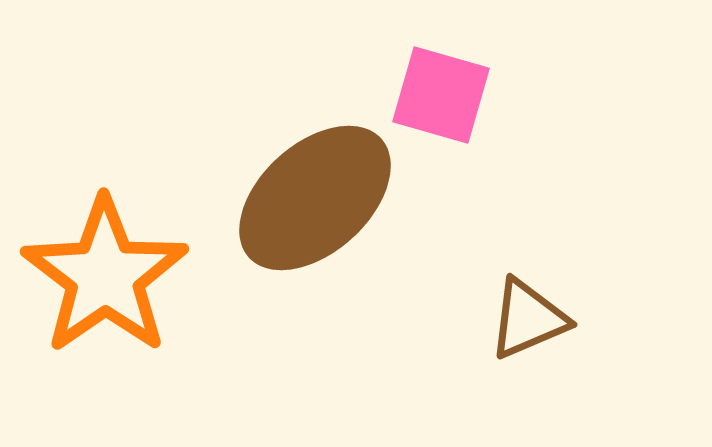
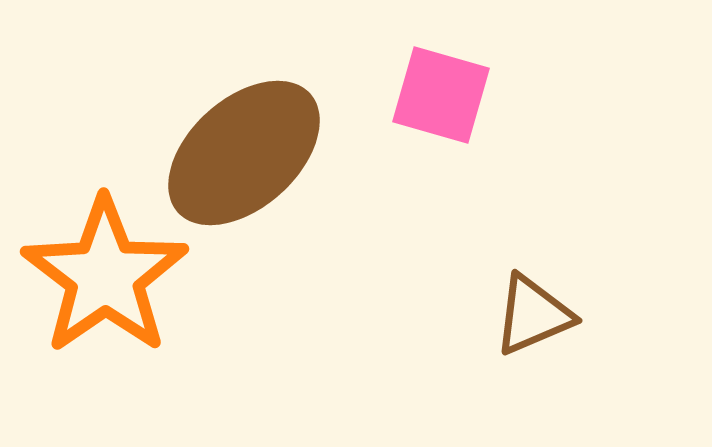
brown ellipse: moved 71 px left, 45 px up
brown triangle: moved 5 px right, 4 px up
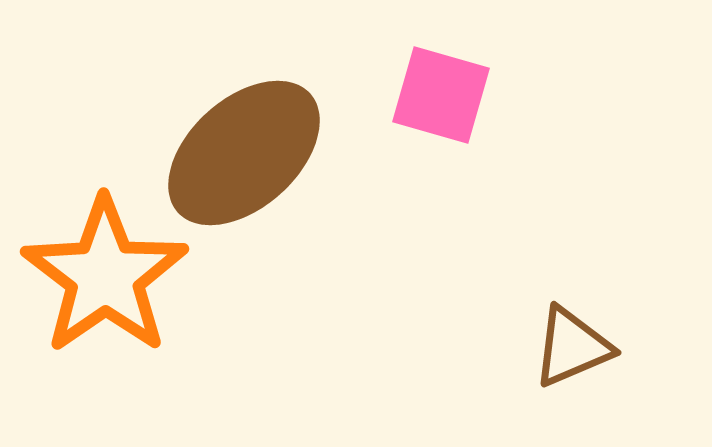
brown triangle: moved 39 px right, 32 px down
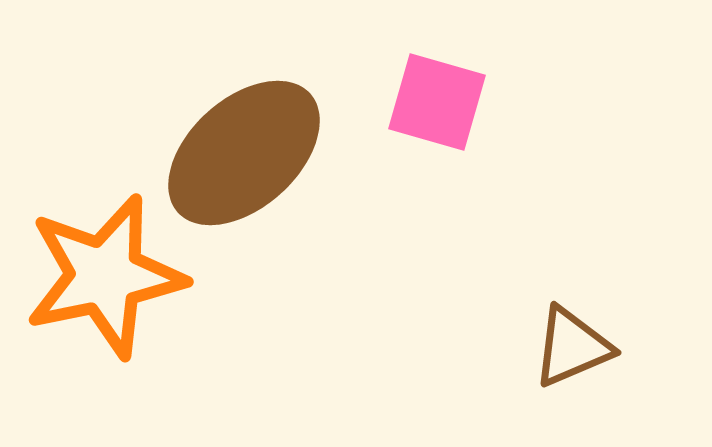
pink square: moved 4 px left, 7 px down
orange star: rotated 23 degrees clockwise
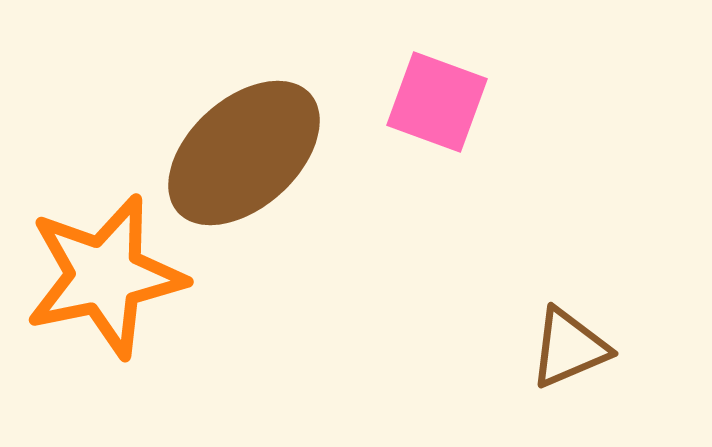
pink square: rotated 4 degrees clockwise
brown triangle: moved 3 px left, 1 px down
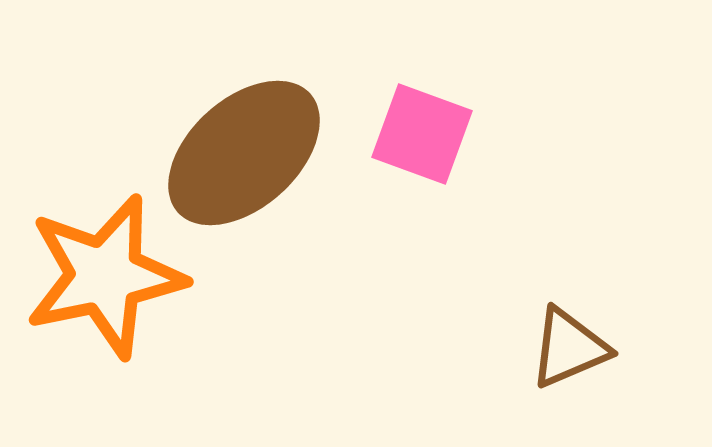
pink square: moved 15 px left, 32 px down
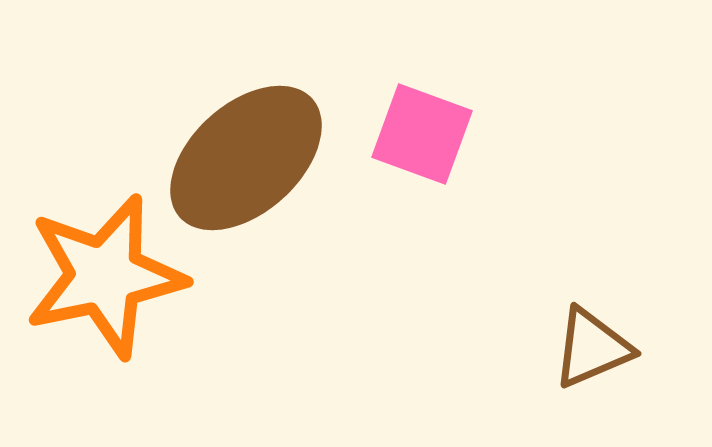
brown ellipse: moved 2 px right, 5 px down
brown triangle: moved 23 px right
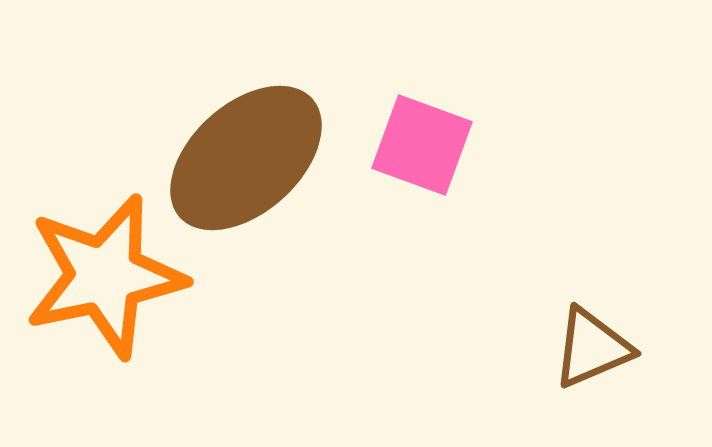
pink square: moved 11 px down
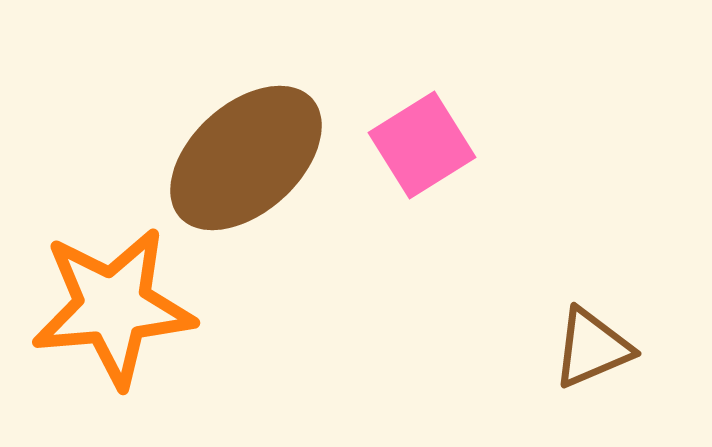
pink square: rotated 38 degrees clockwise
orange star: moved 8 px right, 31 px down; rotated 7 degrees clockwise
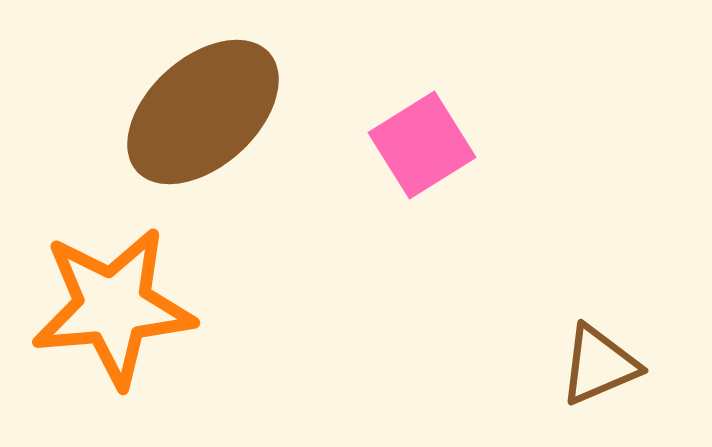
brown ellipse: moved 43 px left, 46 px up
brown triangle: moved 7 px right, 17 px down
